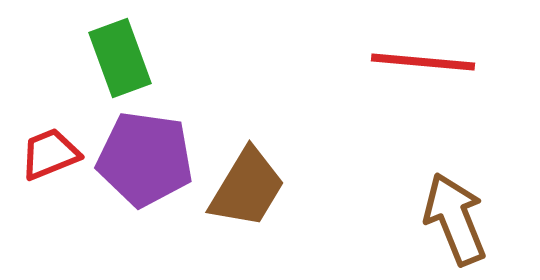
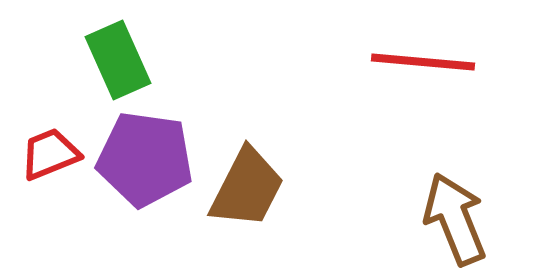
green rectangle: moved 2 px left, 2 px down; rotated 4 degrees counterclockwise
brown trapezoid: rotated 4 degrees counterclockwise
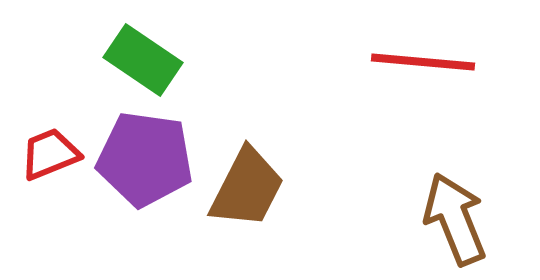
green rectangle: moved 25 px right; rotated 32 degrees counterclockwise
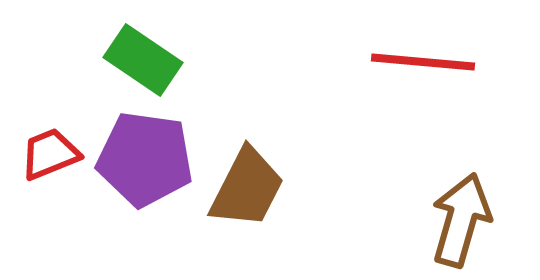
brown arrow: moved 6 px right, 1 px down; rotated 38 degrees clockwise
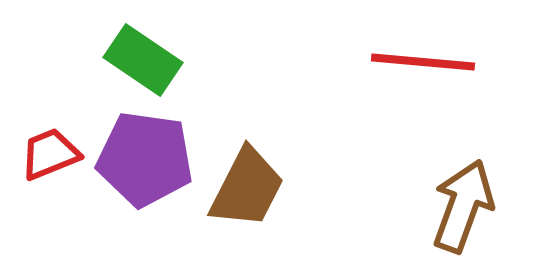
brown arrow: moved 2 px right, 14 px up; rotated 4 degrees clockwise
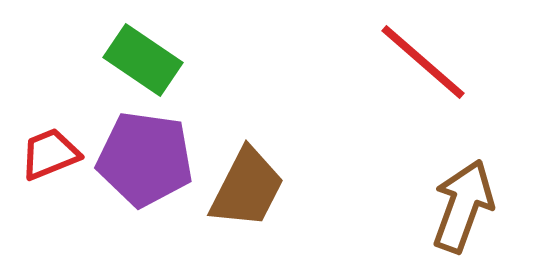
red line: rotated 36 degrees clockwise
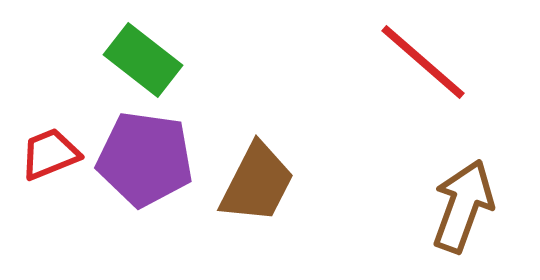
green rectangle: rotated 4 degrees clockwise
brown trapezoid: moved 10 px right, 5 px up
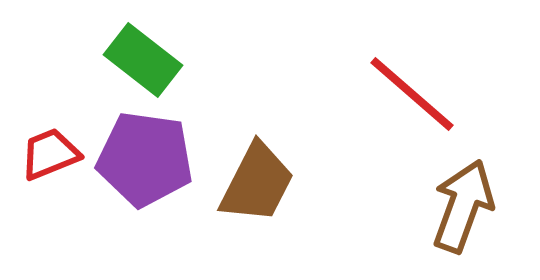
red line: moved 11 px left, 32 px down
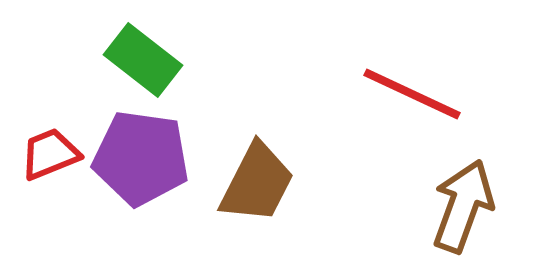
red line: rotated 16 degrees counterclockwise
purple pentagon: moved 4 px left, 1 px up
